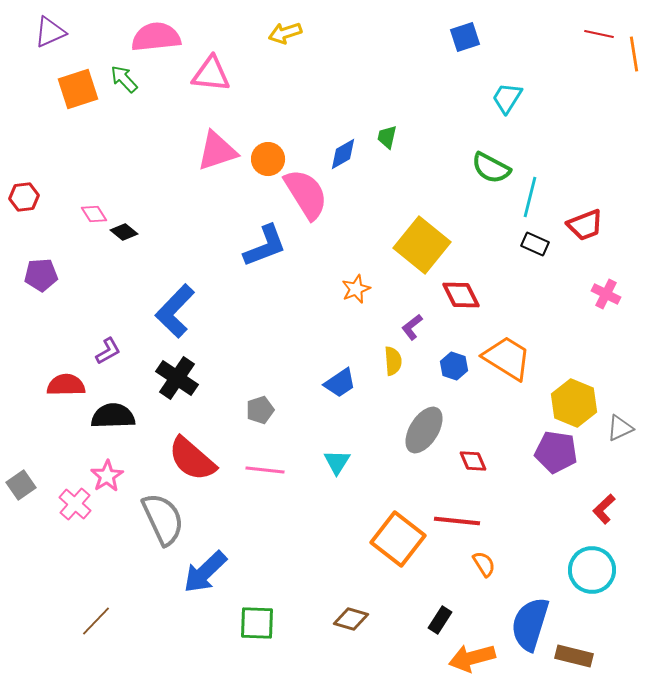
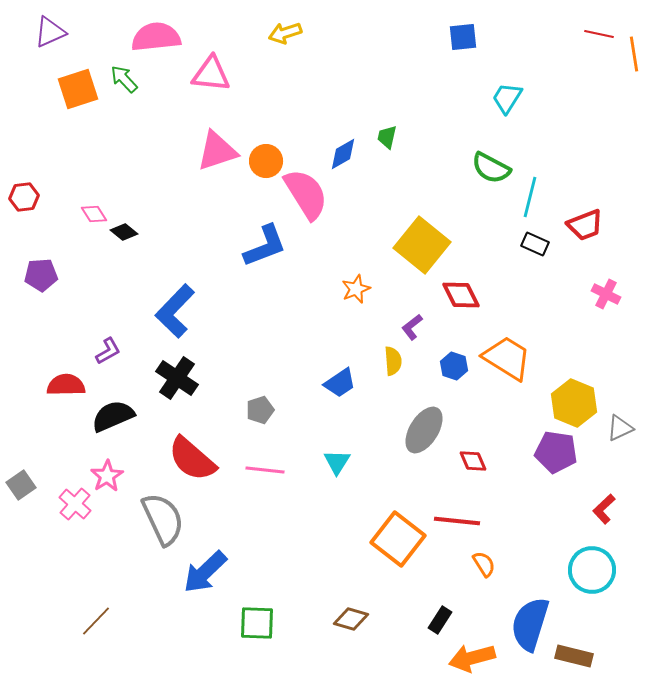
blue square at (465, 37): moved 2 px left; rotated 12 degrees clockwise
orange circle at (268, 159): moved 2 px left, 2 px down
black semicircle at (113, 416): rotated 21 degrees counterclockwise
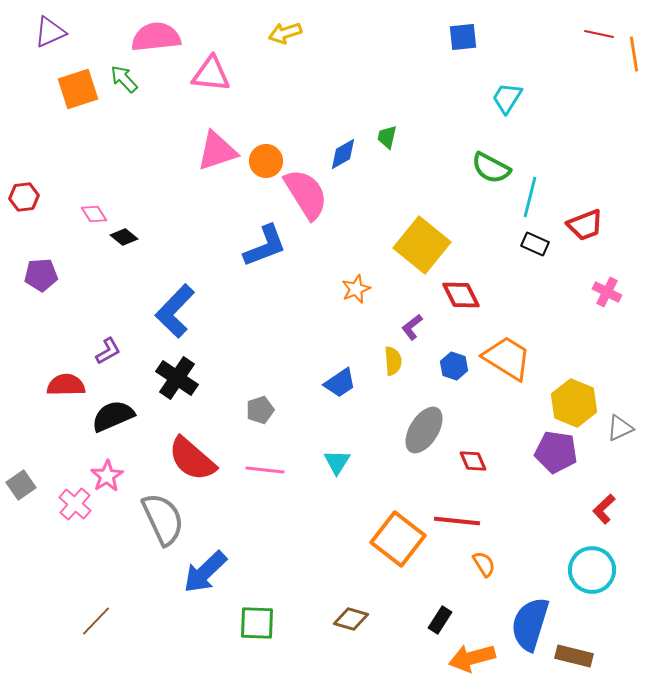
black diamond at (124, 232): moved 5 px down
pink cross at (606, 294): moved 1 px right, 2 px up
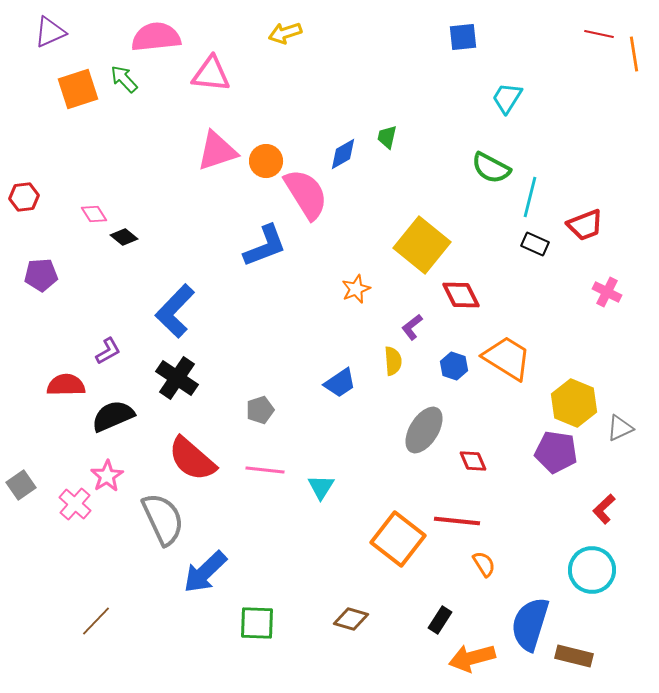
cyan triangle at (337, 462): moved 16 px left, 25 px down
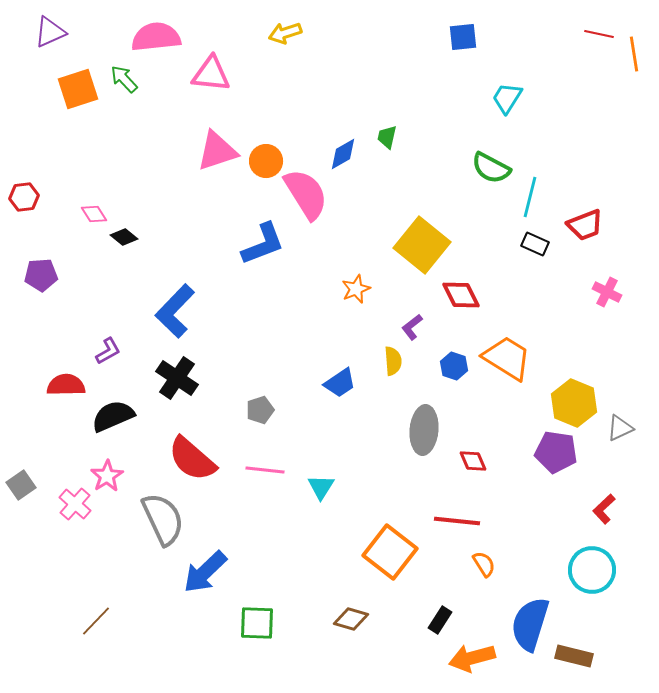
blue L-shape at (265, 246): moved 2 px left, 2 px up
gray ellipse at (424, 430): rotated 27 degrees counterclockwise
orange square at (398, 539): moved 8 px left, 13 px down
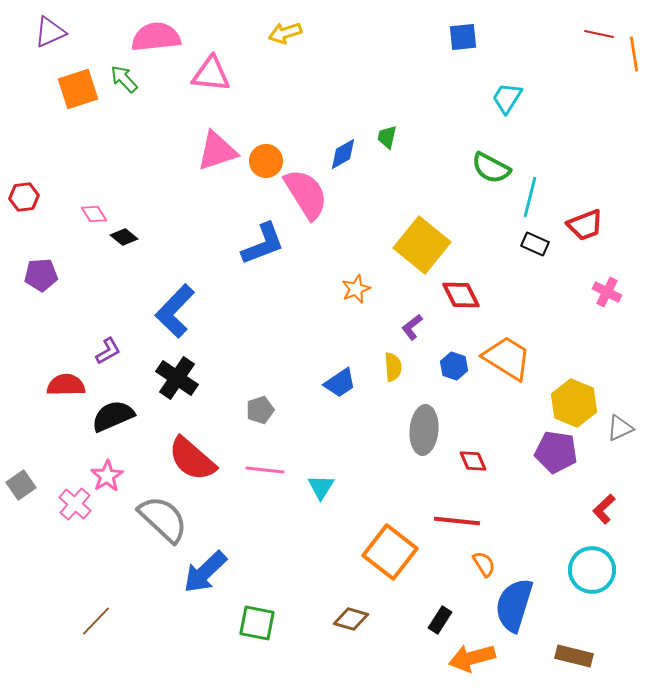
yellow semicircle at (393, 361): moved 6 px down
gray semicircle at (163, 519): rotated 22 degrees counterclockwise
green square at (257, 623): rotated 9 degrees clockwise
blue semicircle at (530, 624): moved 16 px left, 19 px up
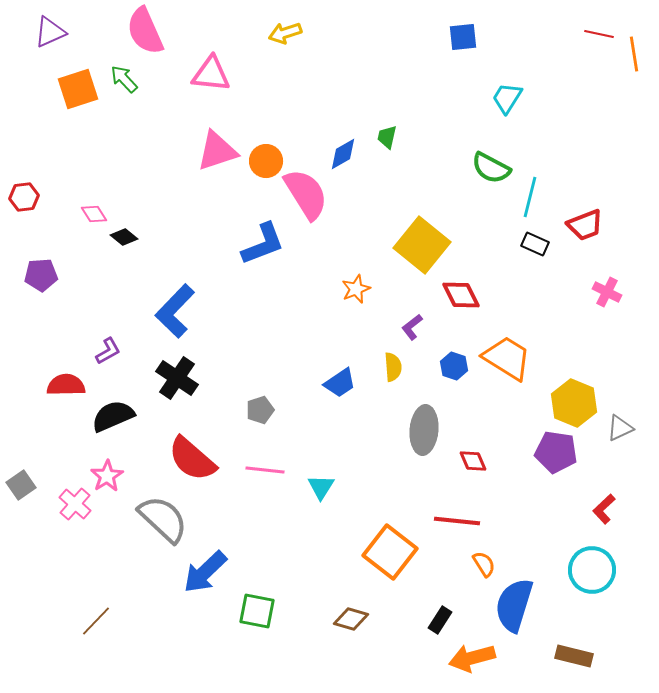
pink semicircle at (156, 37): moved 11 px left, 6 px up; rotated 108 degrees counterclockwise
green square at (257, 623): moved 12 px up
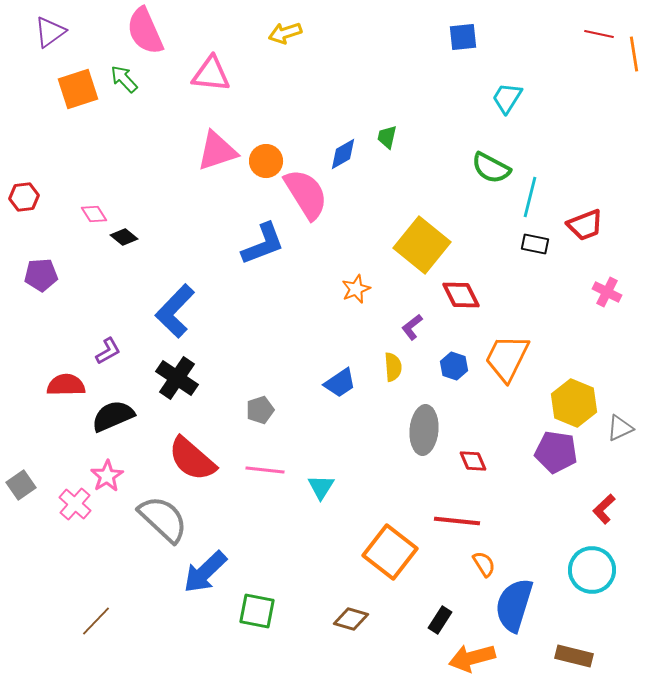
purple triangle at (50, 32): rotated 12 degrees counterclockwise
black rectangle at (535, 244): rotated 12 degrees counterclockwise
orange trapezoid at (507, 358): rotated 96 degrees counterclockwise
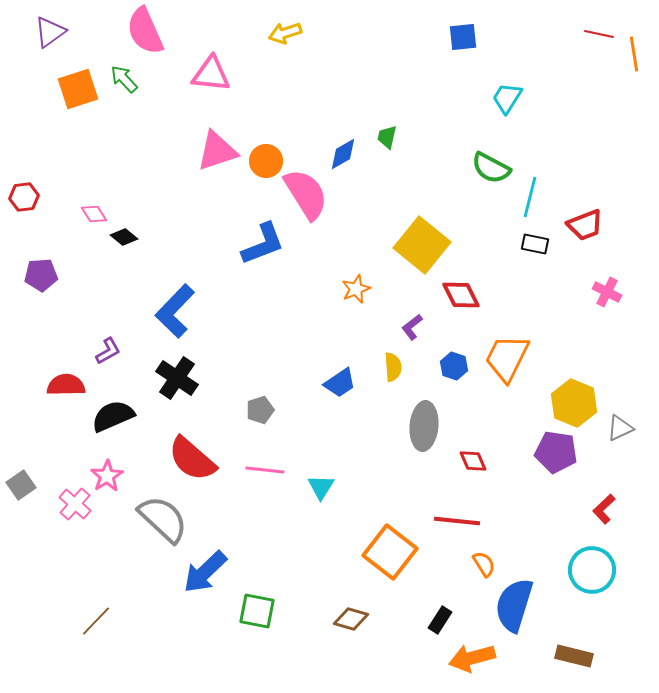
gray ellipse at (424, 430): moved 4 px up
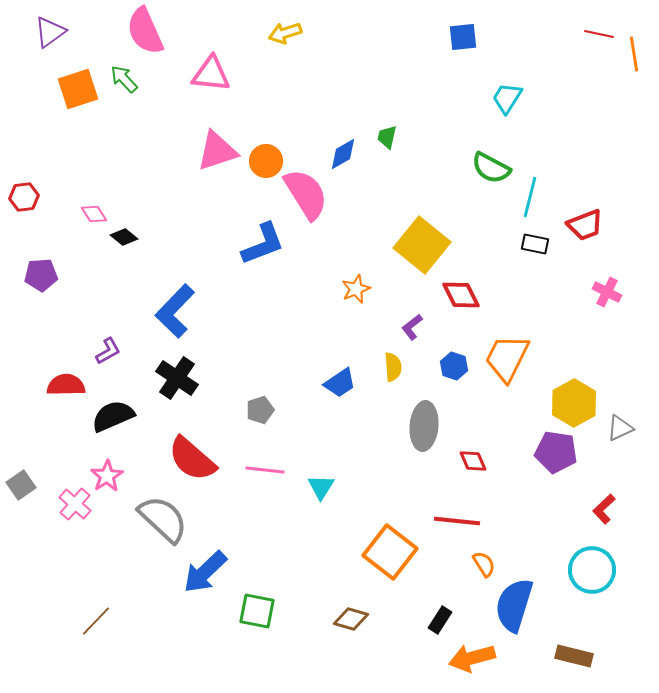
yellow hexagon at (574, 403): rotated 9 degrees clockwise
